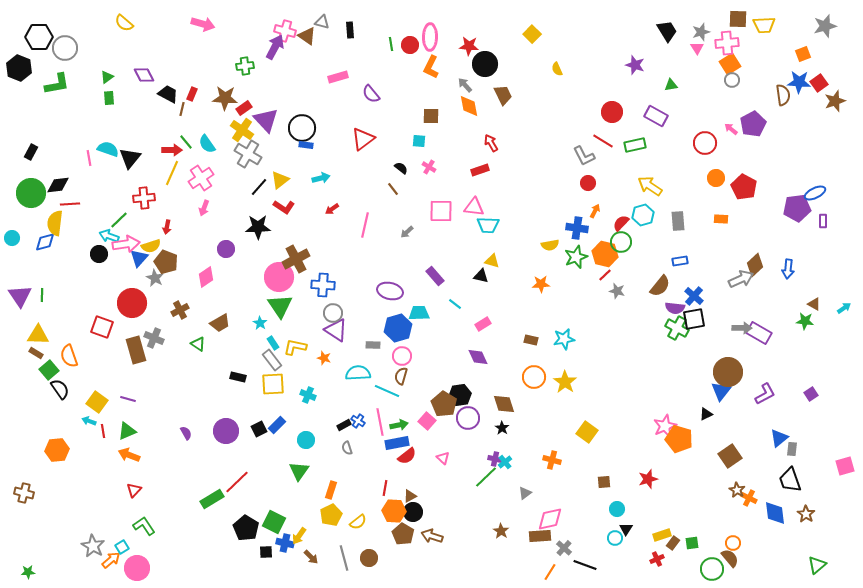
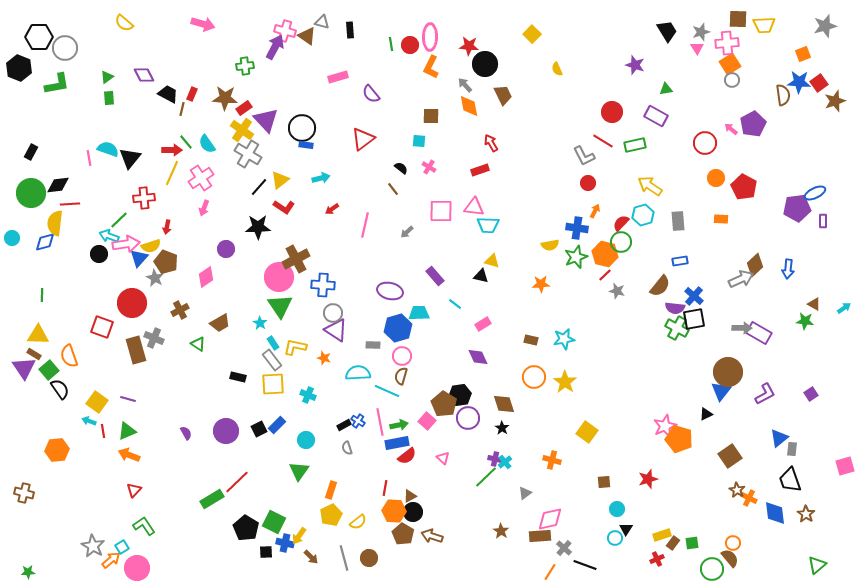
green triangle at (671, 85): moved 5 px left, 4 px down
purple triangle at (20, 296): moved 4 px right, 72 px down
brown rectangle at (36, 353): moved 2 px left, 1 px down
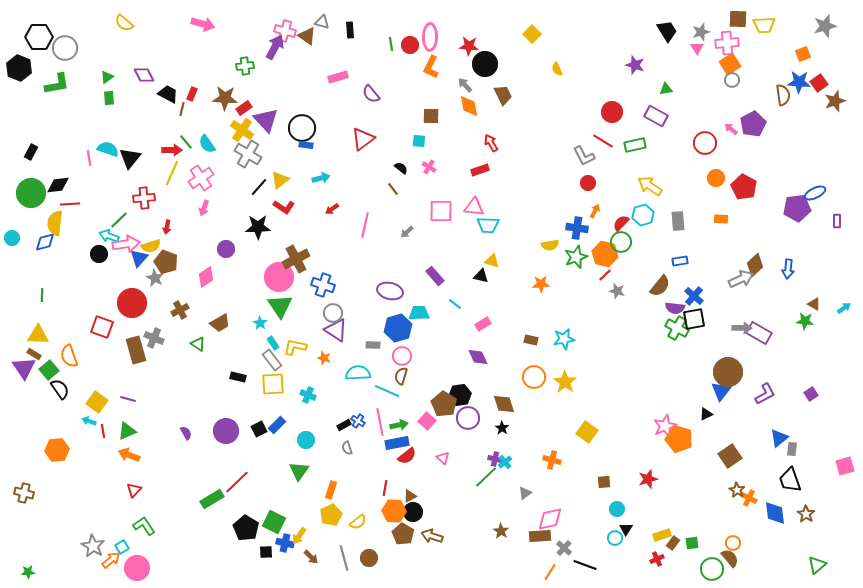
purple rectangle at (823, 221): moved 14 px right
blue cross at (323, 285): rotated 15 degrees clockwise
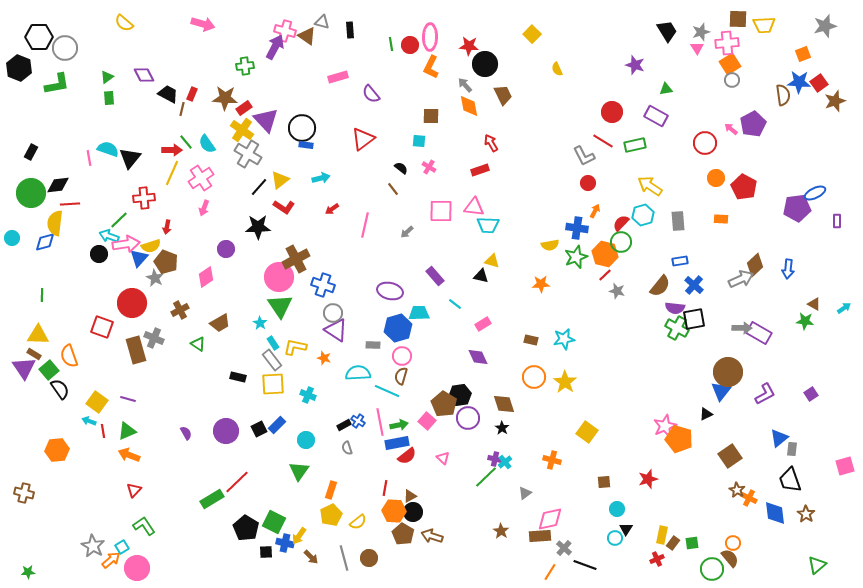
blue cross at (694, 296): moved 11 px up
yellow rectangle at (662, 535): rotated 60 degrees counterclockwise
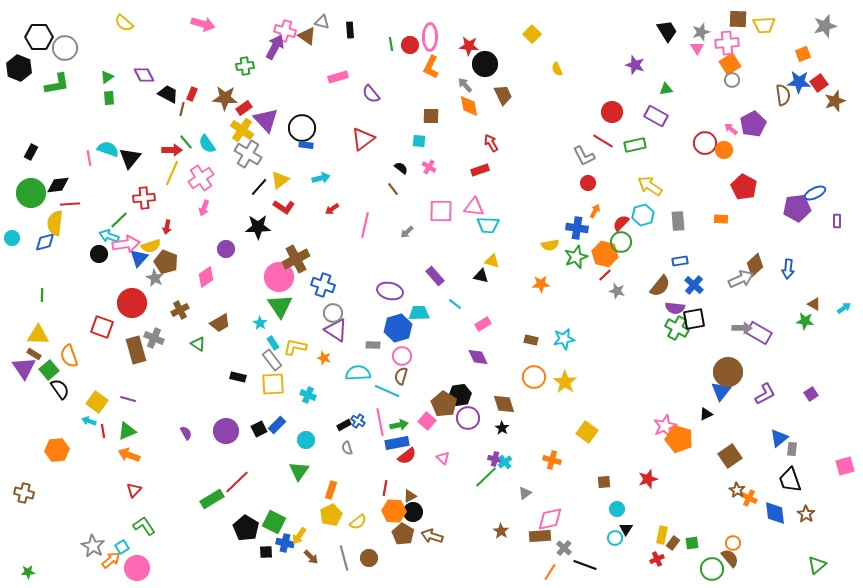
orange circle at (716, 178): moved 8 px right, 28 px up
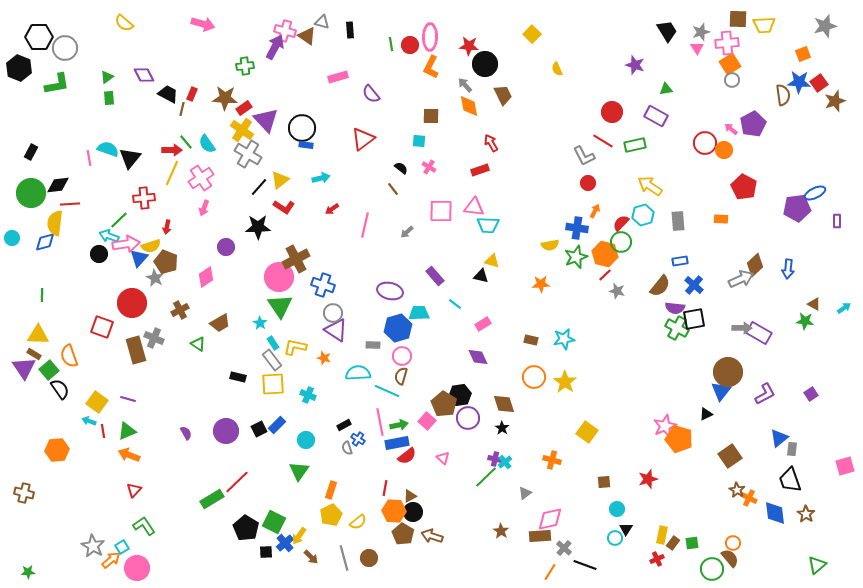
purple circle at (226, 249): moved 2 px up
blue cross at (358, 421): moved 18 px down
blue cross at (285, 543): rotated 36 degrees clockwise
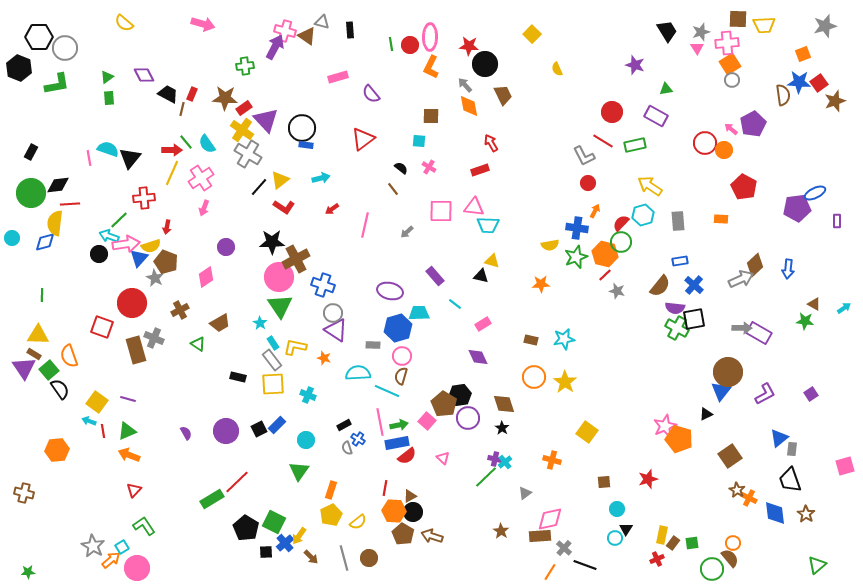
black star at (258, 227): moved 14 px right, 15 px down
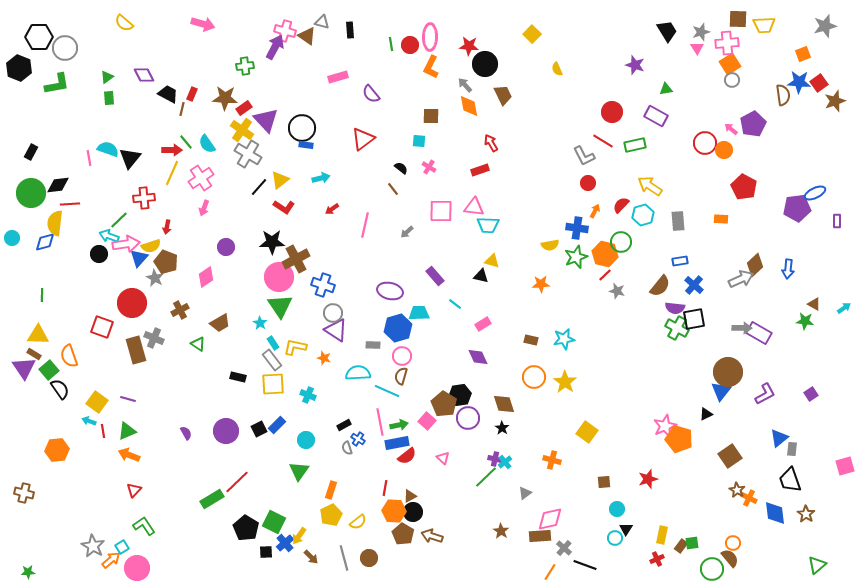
red semicircle at (621, 223): moved 18 px up
brown rectangle at (673, 543): moved 8 px right, 3 px down
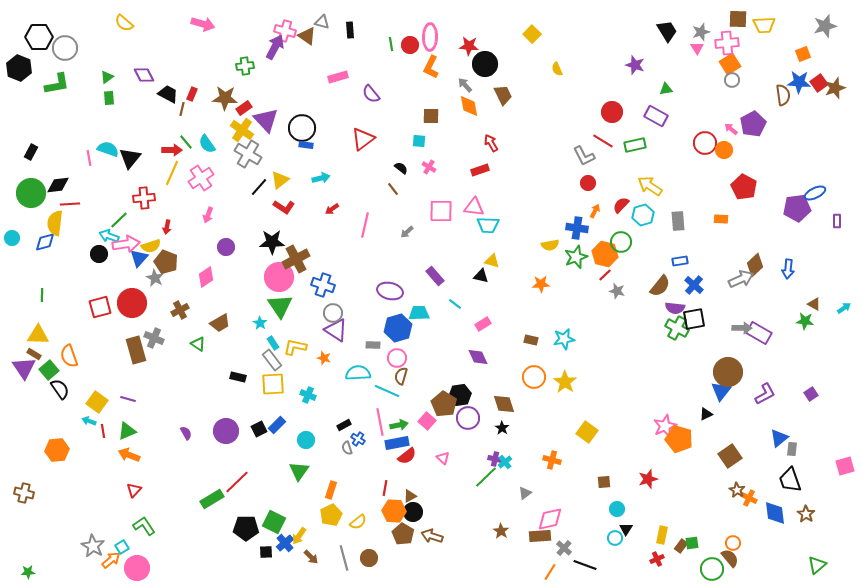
brown star at (835, 101): moved 13 px up
pink arrow at (204, 208): moved 4 px right, 7 px down
red square at (102, 327): moved 2 px left, 20 px up; rotated 35 degrees counterclockwise
pink circle at (402, 356): moved 5 px left, 2 px down
black pentagon at (246, 528): rotated 30 degrees counterclockwise
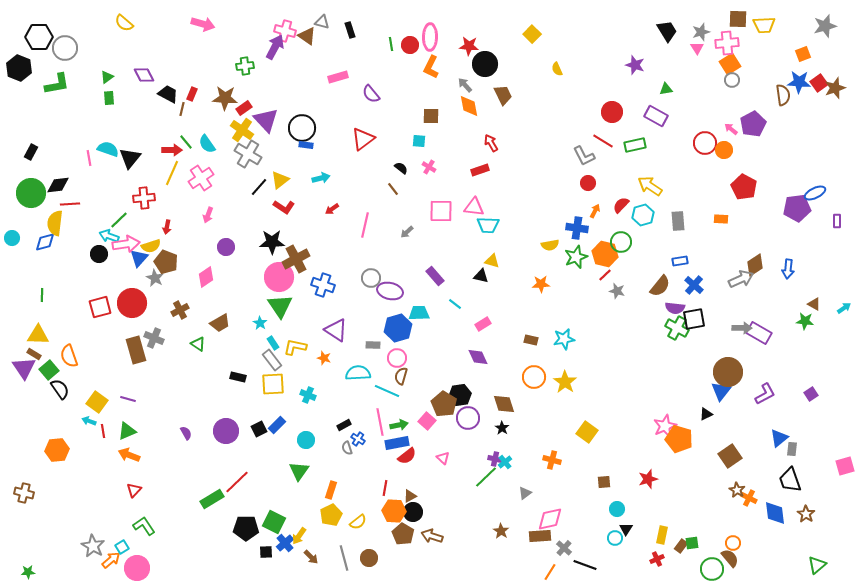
black rectangle at (350, 30): rotated 14 degrees counterclockwise
brown diamond at (755, 265): rotated 10 degrees clockwise
gray circle at (333, 313): moved 38 px right, 35 px up
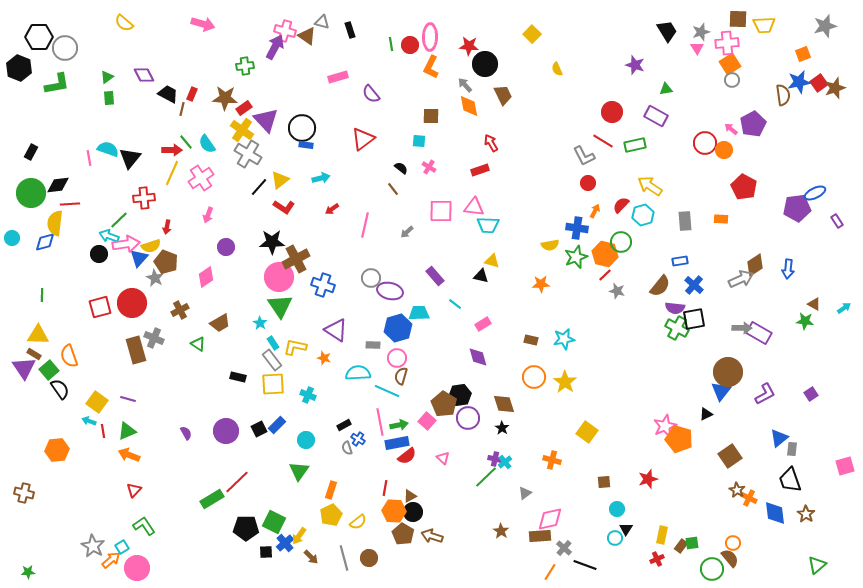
blue star at (799, 82): rotated 15 degrees counterclockwise
gray rectangle at (678, 221): moved 7 px right
purple rectangle at (837, 221): rotated 32 degrees counterclockwise
purple diamond at (478, 357): rotated 10 degrees clockwise
